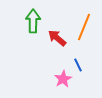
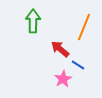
red arrow: moved 3 px right, 11 px down
blue line: rotated 32 degrees counterclockwise
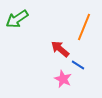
green arrow: moved 16 px left, 2 px up; rotated 125 degrees counterclockwise
pink star: rotated 18 degrees counterclockwise
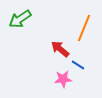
green arrow: moved 3 px right
orange line: moved 1 px down
pink star: rotated 30 degrees counterclockwise
